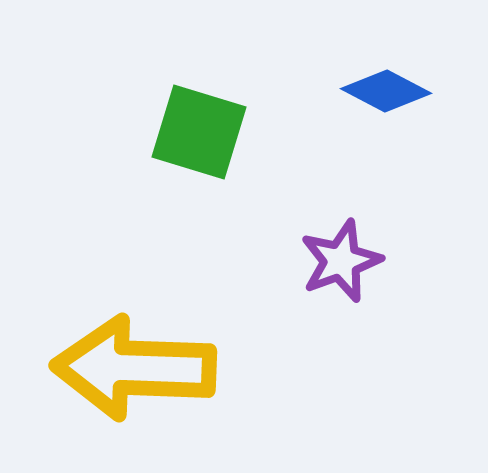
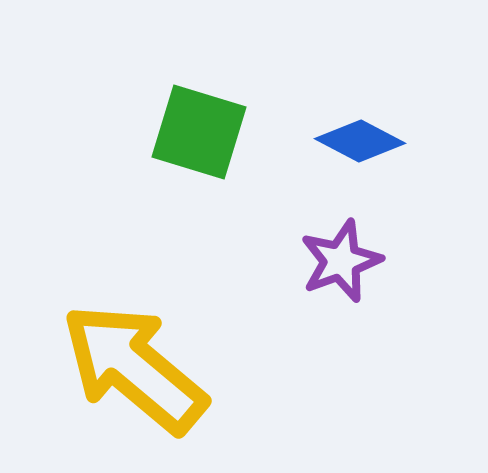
blue diamond: moved 26 px left, 50 px down
yellow arrow: rotated 38 degrees clockwise
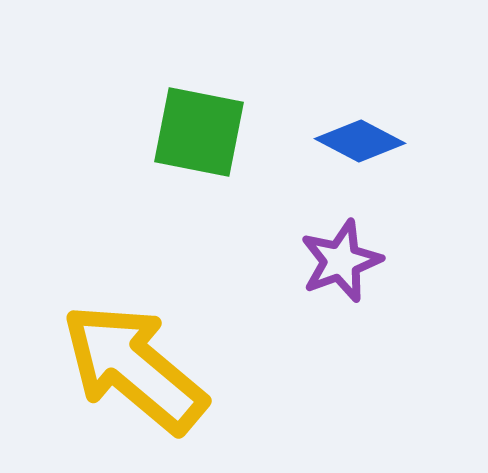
green square: rotated 6 degrees counterclockwise
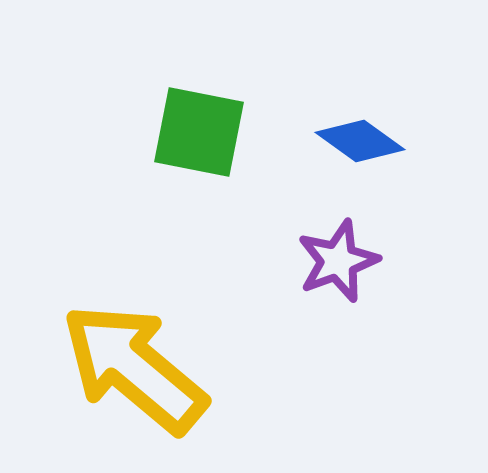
blue diamond: rotated 8 degrees clockwise
purple star: moved 3 px left
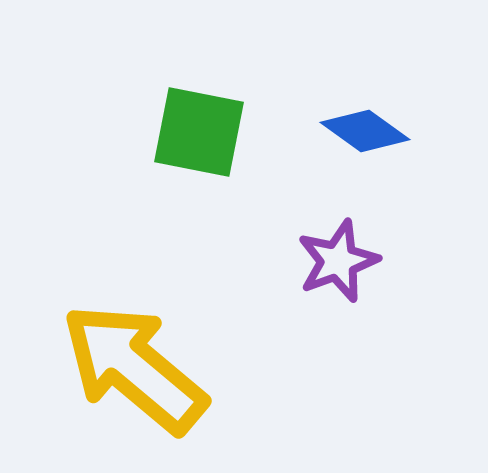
blue diamond: moved 5 px right, 10 px up
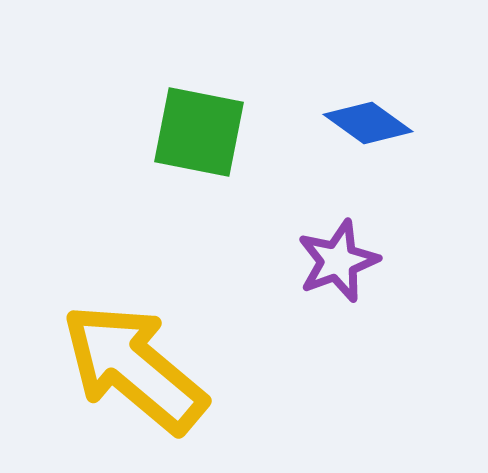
blue diamond: moved 3 px right, 8 px up
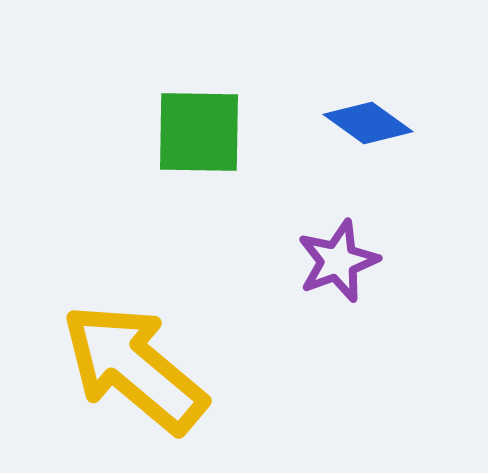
green square: rotated 10 degrees counterclockwise
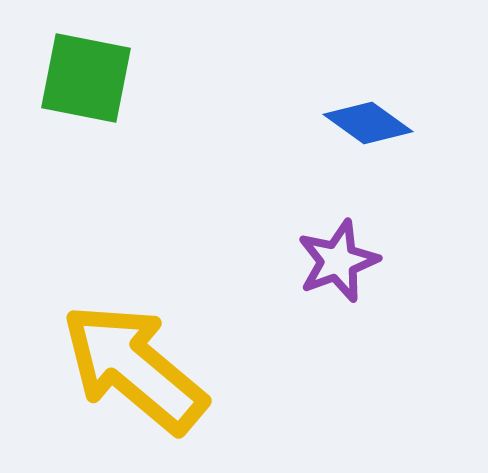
green square: moved 113 px left, 54 px up; rotated 10 degrees clockwise
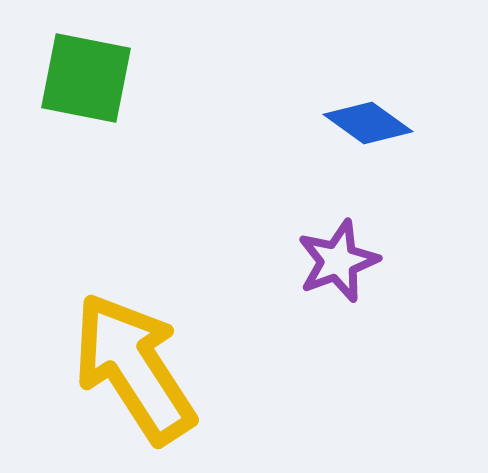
yellow arrow: rotated 17 degrees clockwise
